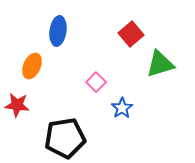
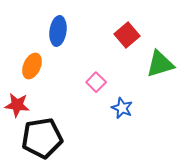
red square: moved 4 px left, 1 px down
blue star: rotated 15 degrees counterclockwise
black pentagon: moved 23 px left
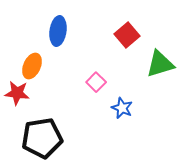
red star: moved 12 px up
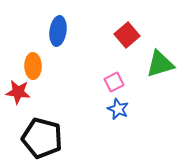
orange ellipse: moved 1 px right; rotated 25 degrees counterclockwise
pink square: moved 18 px right; rotated 18 degrees clockwise
red star: moved 1 px right, 1 px up
blue star: moved 4 px left, 1 px down
black pentagon: rotated 24 degrees clockwise
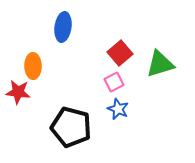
blue ellipse: moved 5 px right, 4 px up
red square: moved 7 px left, 18 px down
black pentagon: moved 29 px right, 11 px up
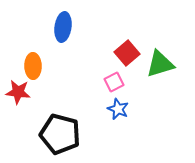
red square: moved 7 px right
black pentagon: moved 11 px left, 7 px down
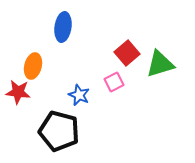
orange ellipse: rotated 15 degrees clockwise
blue star: moved 39 px left, 14 px up
black pentagon: moved 1 px left, 3 px up
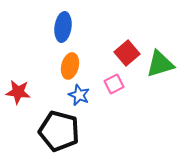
orange ellipse: moved 37 px right
pink square: moved 2 px down
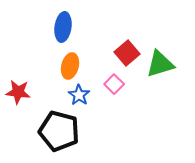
pink square: rotated 18 degrees counterclockwise
blue star: rotated 10 degrees clockwise
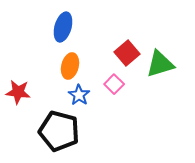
blue ellipse: rotated 8 degrees clockwise
